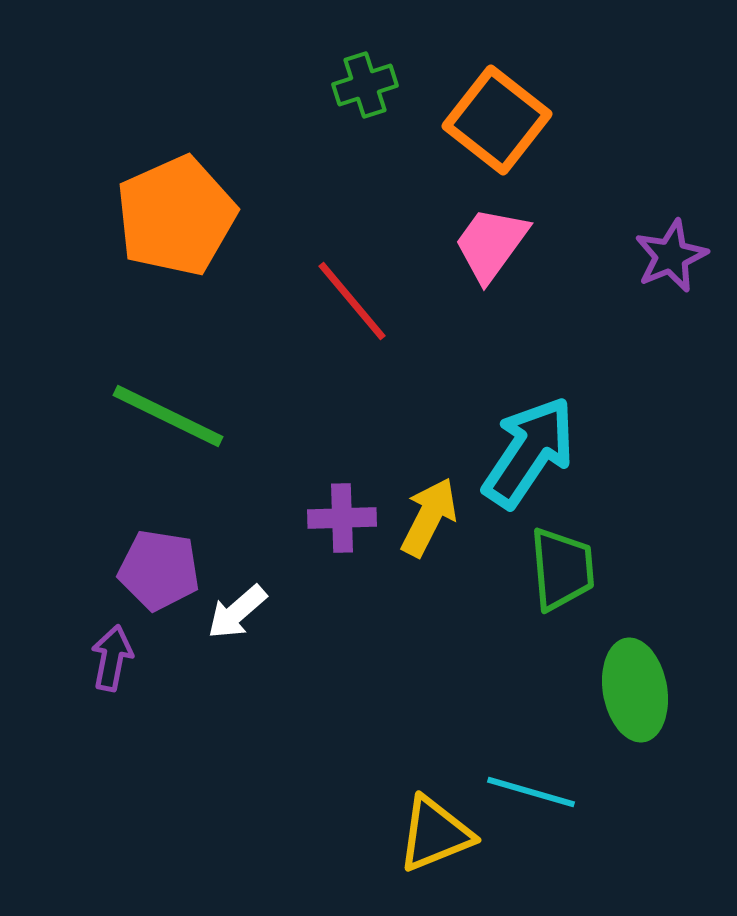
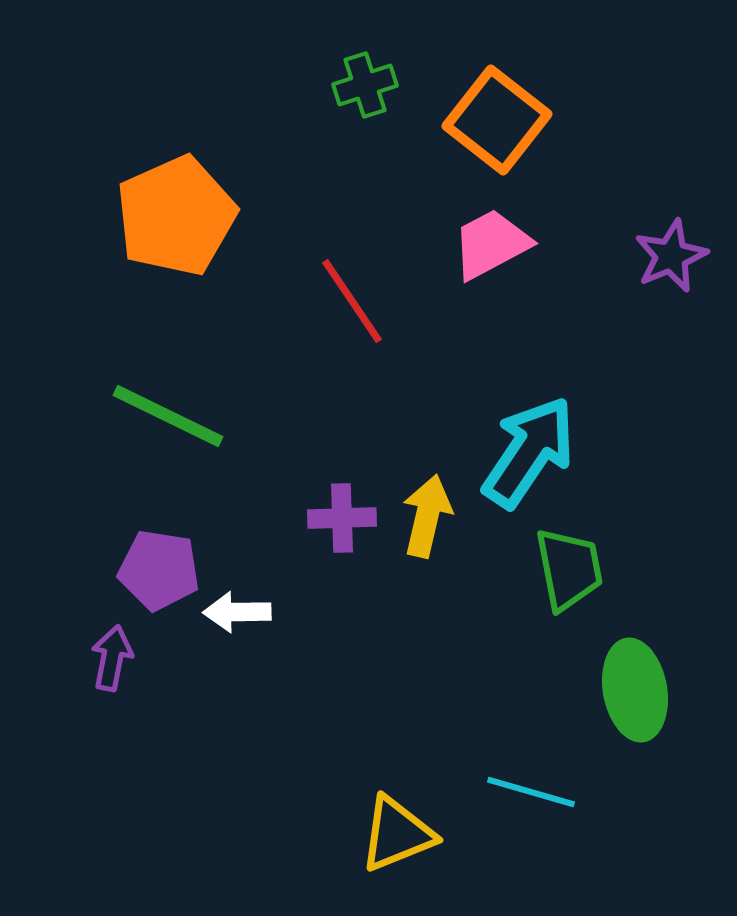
pink trapezoid: rotated 26 degrees clockwise
red line: rotated 6 degrees clockwise
yellow arrow: moved 2 px left, 1 px up; rotated 14 degrees counterclockwise
green trapezoid: moved 7 px right; rotated 6 degrees counterclockwise
white arrow: rotated 40 degrees clockwise
yellow triangle: moved 38 px left
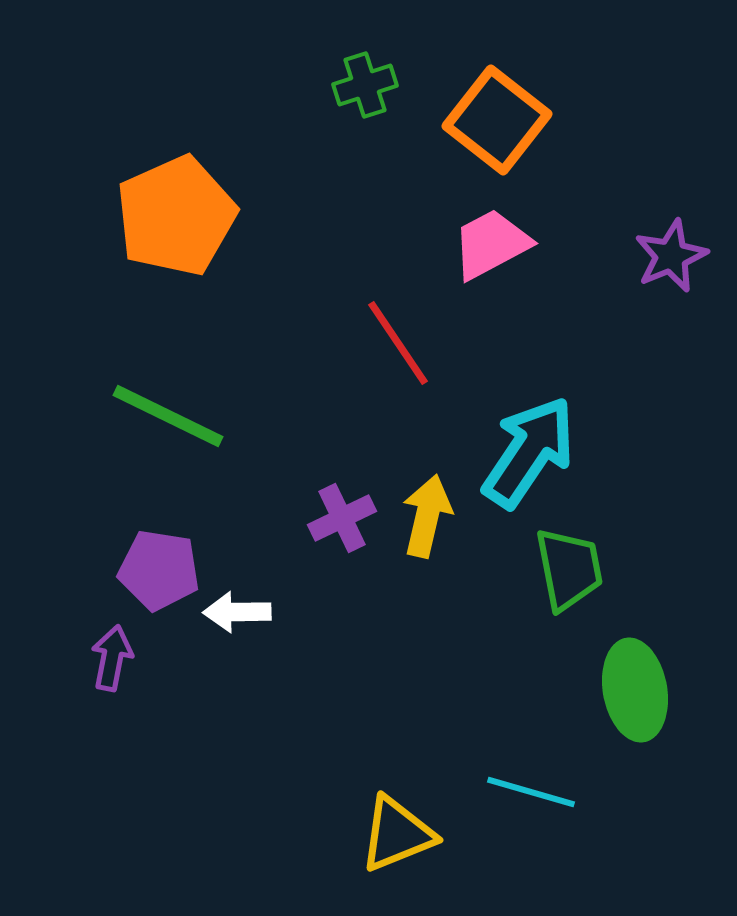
red line: moved 46 px right, 42 px down
purple cross: rotated 24 degrees counterclockwise
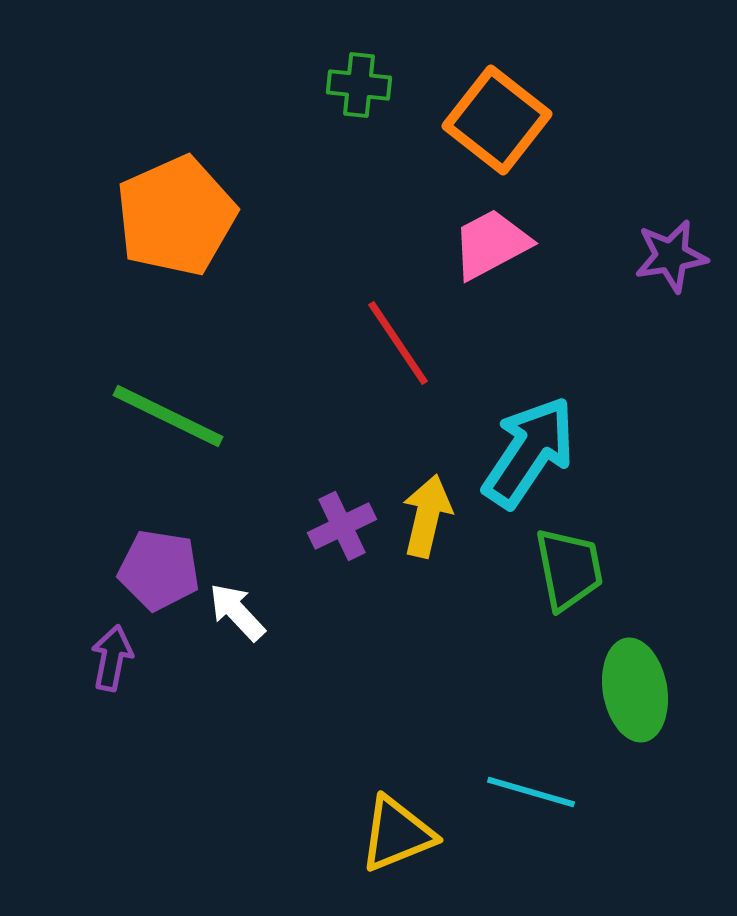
green cross: moved 6 px left; rotated 24 degrees clockwise
purple star: rotated 14 degrees clockwise
purple cross: moved 8 px down
white arrow: rotated 48 degrees clockwise
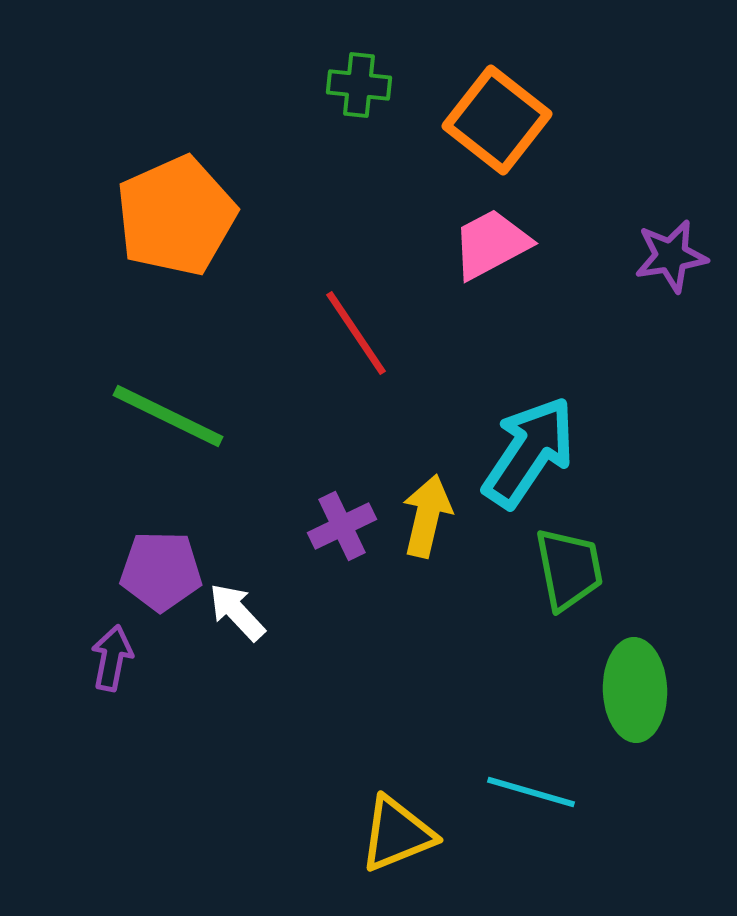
red line: moved 42 px left, 10 px up
purple pentagon: moved 2 px right, 1 px down; rotated 8 degrees counterclockwise
green ellipse: rotated 8 degrees clockwise
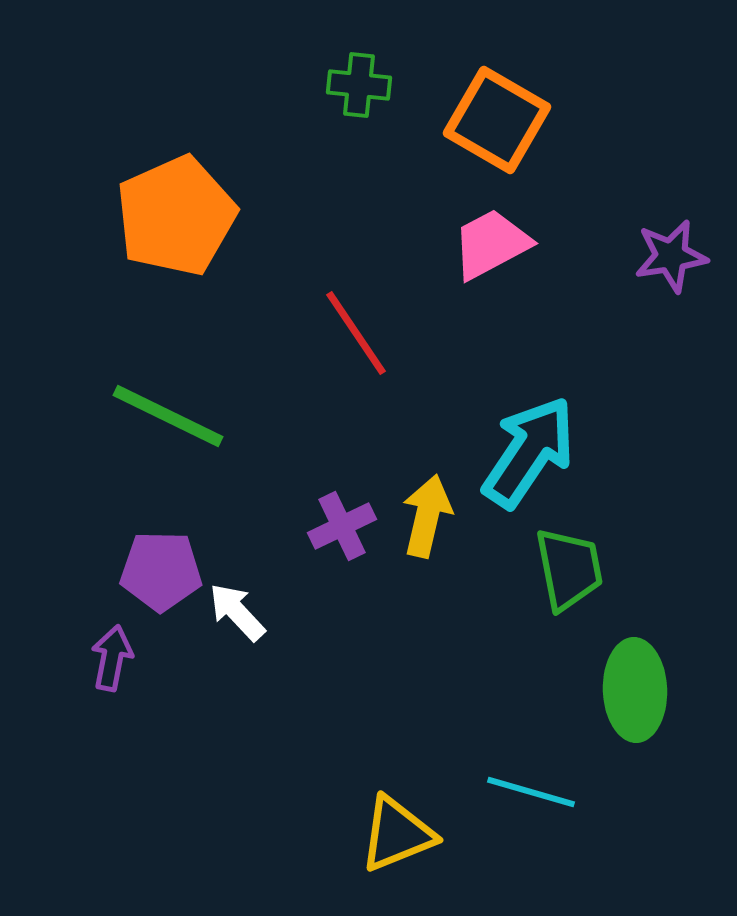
orange square: rotated 8 degrees counterclockwise
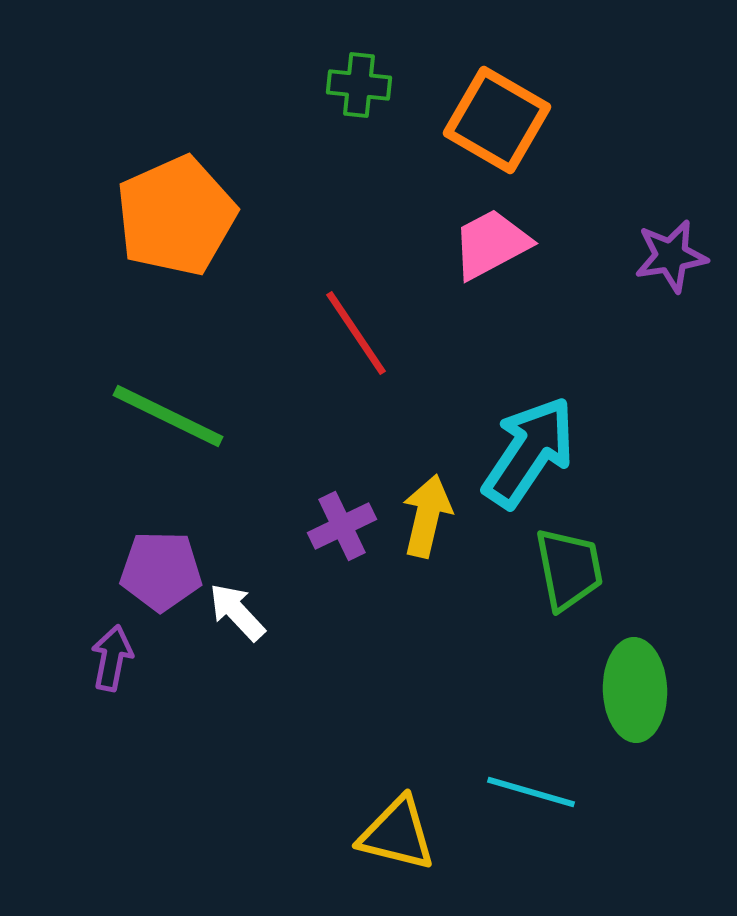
yellow triangle: rotated 36 degrees clockwise
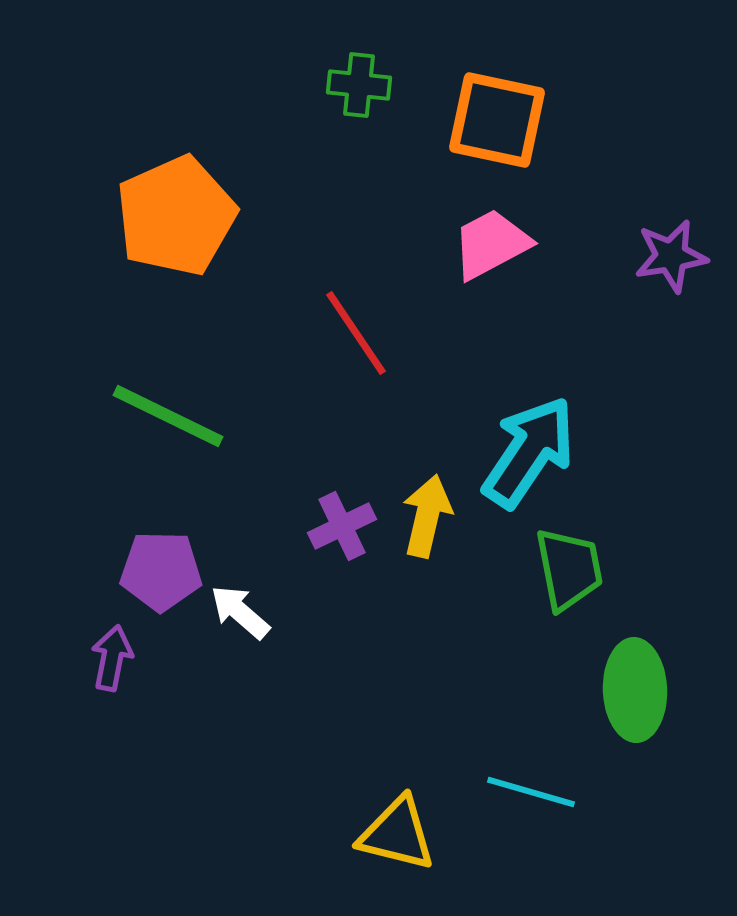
orange square: rotated 18 degrees counterclockwise
white arrow: moved 3 px right; rotated 6 degrees counterclockwise
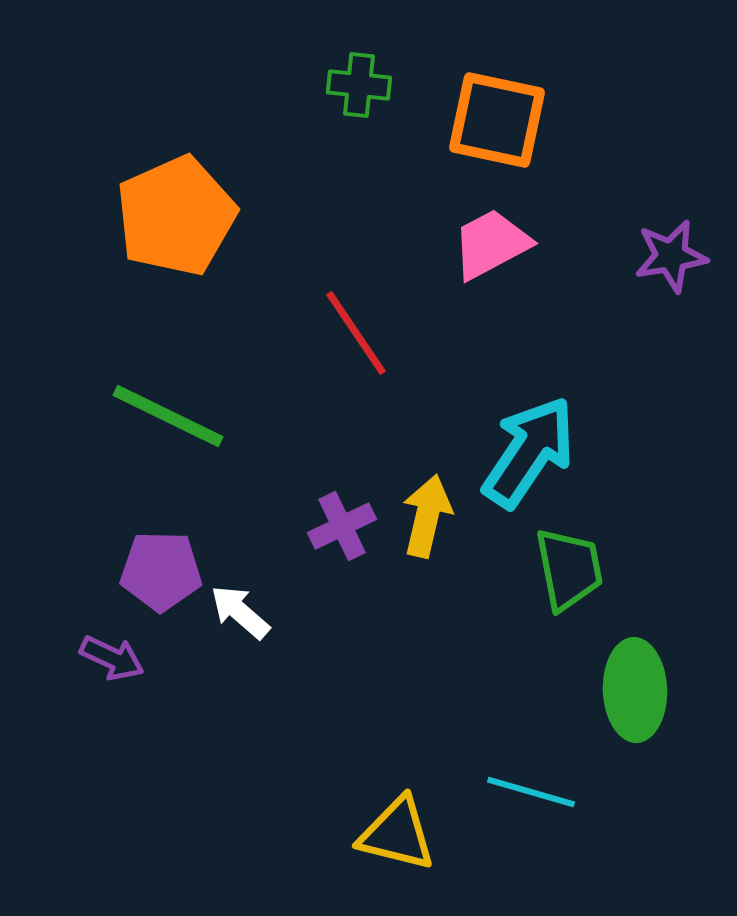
purple arrow: rotated 104 degrees clockwise
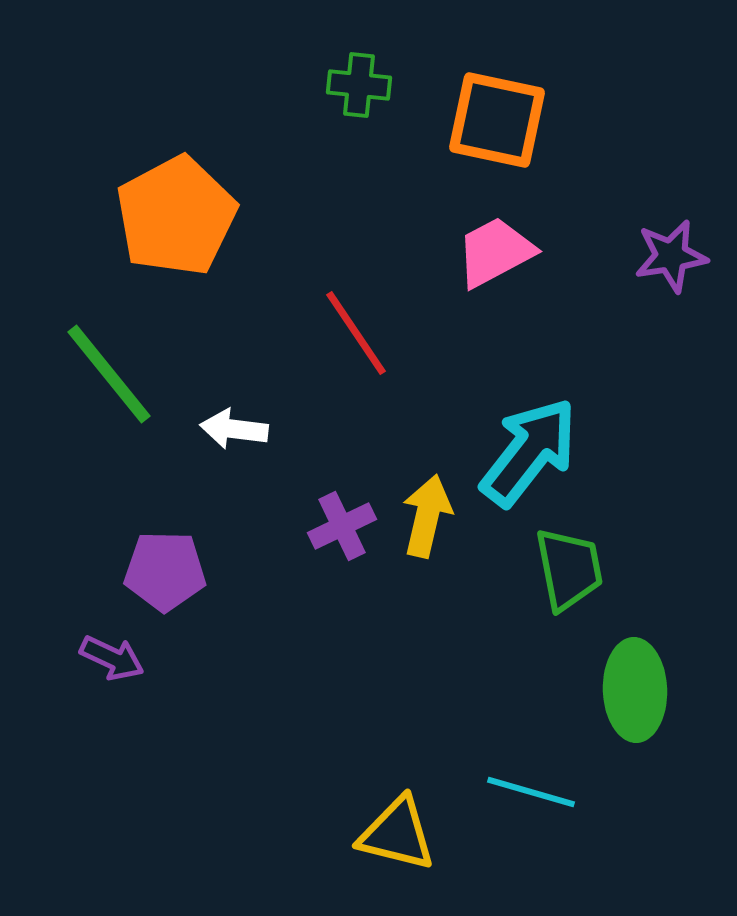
orange pentagon: rotated 4 degrees counterclockwise
pink trapezoid: moved 4 px right, 8 px down
green line: moved 59 px left, 42 px up; rotated 25 degrees clockwise
cyan arrow: rotated 4 degrees clockwise
purple pentagon: moved 4 px right
white arrow: moved 6 px left, 183 px up; rotated 34 degrees counterclockwise
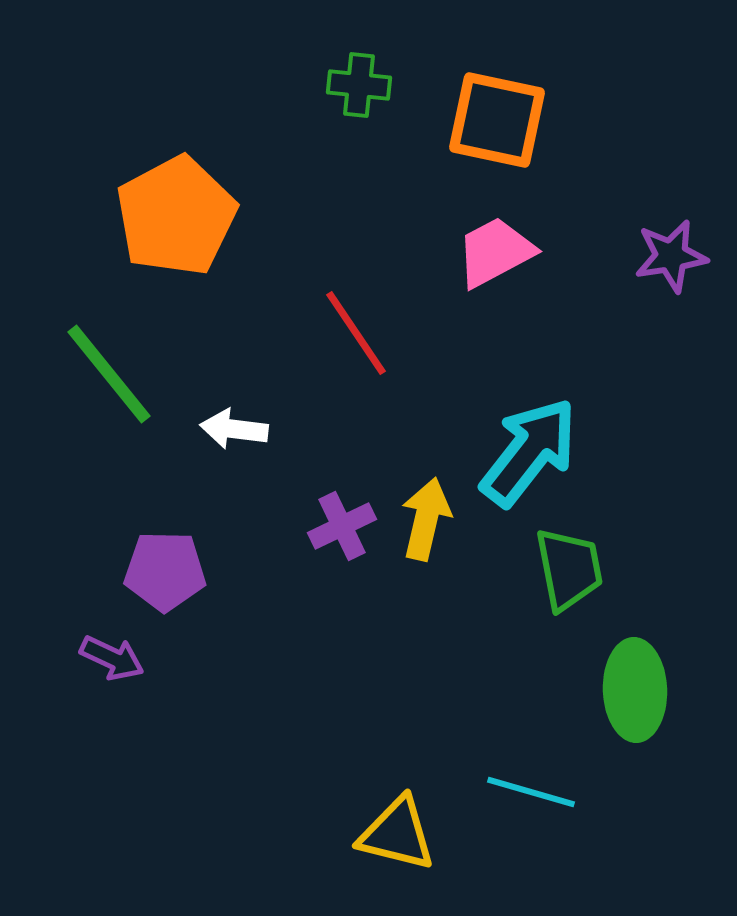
yellow arrow: moved 1 px left, 3 px down
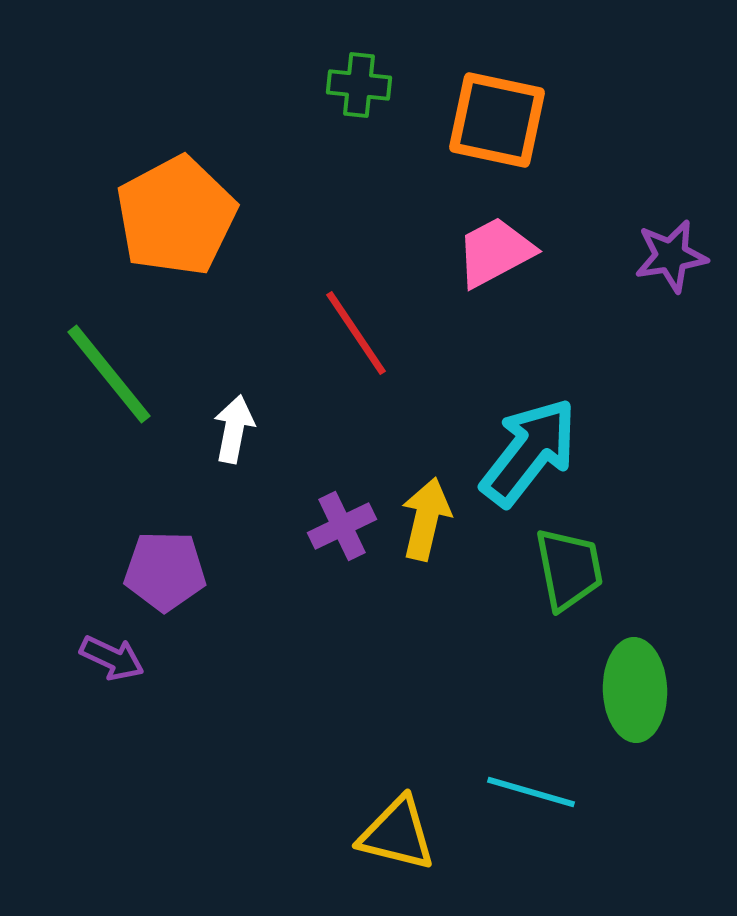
white arrow: rotated 94 degrees clockwise
